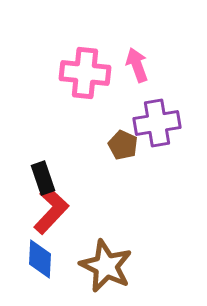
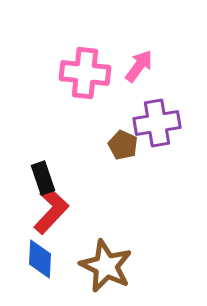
pink arrow: moved 2 px right, 1 px down; rotated 56 degrees clockwise
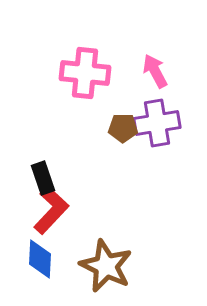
pink arrow: moved 16 px right, 5 px down; rotated 64 degrees counterclockwise
brown pentagon: moved 17 px up; rotated 24 degrees counterclockwise
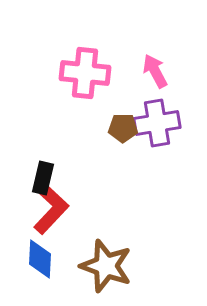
black rectangle: rotated 32 degrees clockwise
brown star: rotated 6 degrees counterclockwise
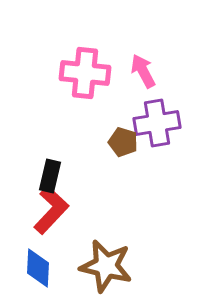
pink arrow: moved 12 px left
brown pentagon: moved 14 px down; rotated 16 degrees clockwise
black rectangle: moved 7 px right, 2 px up
blue diamond: moved 2 px left, 9 px down
brown star: rotated 6 degrees counterclockwise
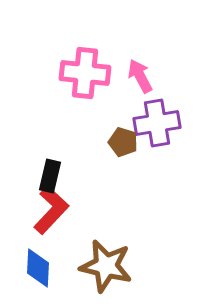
pink arrow: moved 3 px left, 5 px down
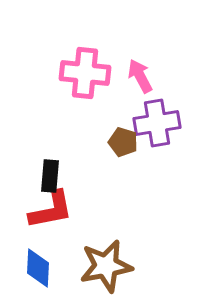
black rectangle: rotated 8 degrees counterclockwise
red L-shape: rotated 36 degrees clockwise
brown star: rotated 24 degrees counterclockwise
